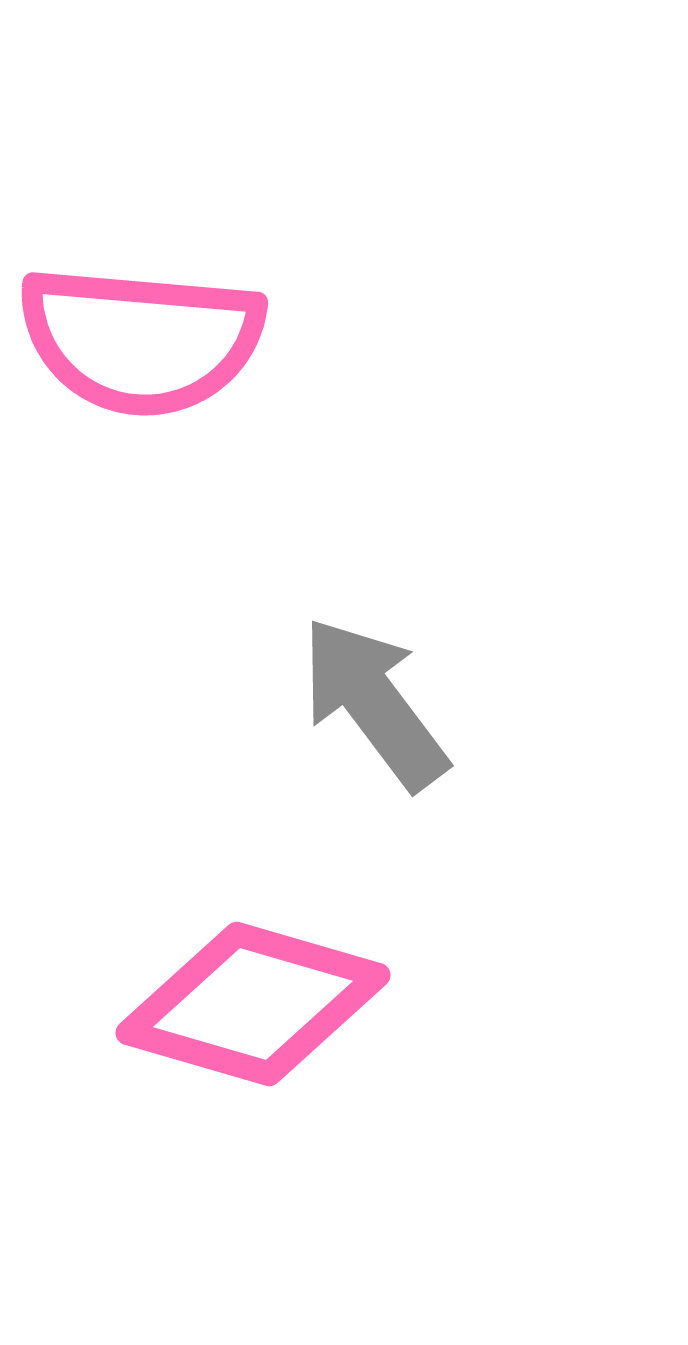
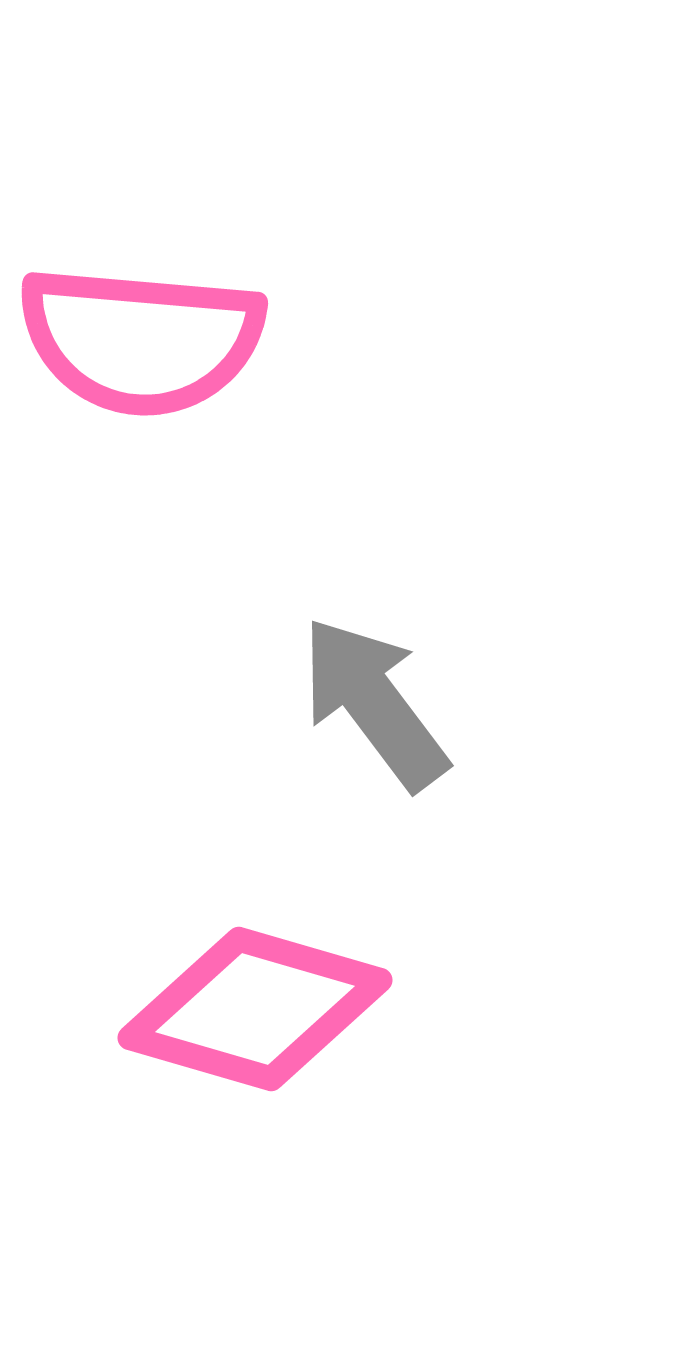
pink diamond: moved 2 px right, 5 px down
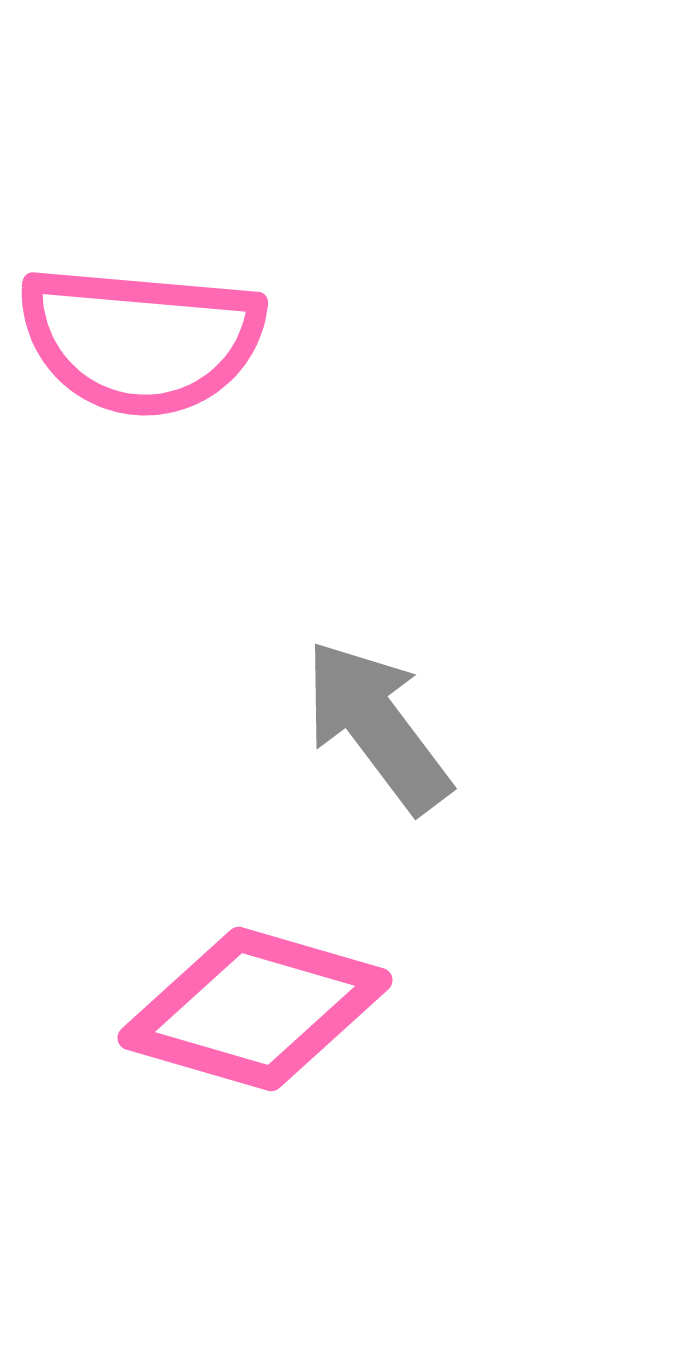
gray arrow: moved 3 px right, 23 px down
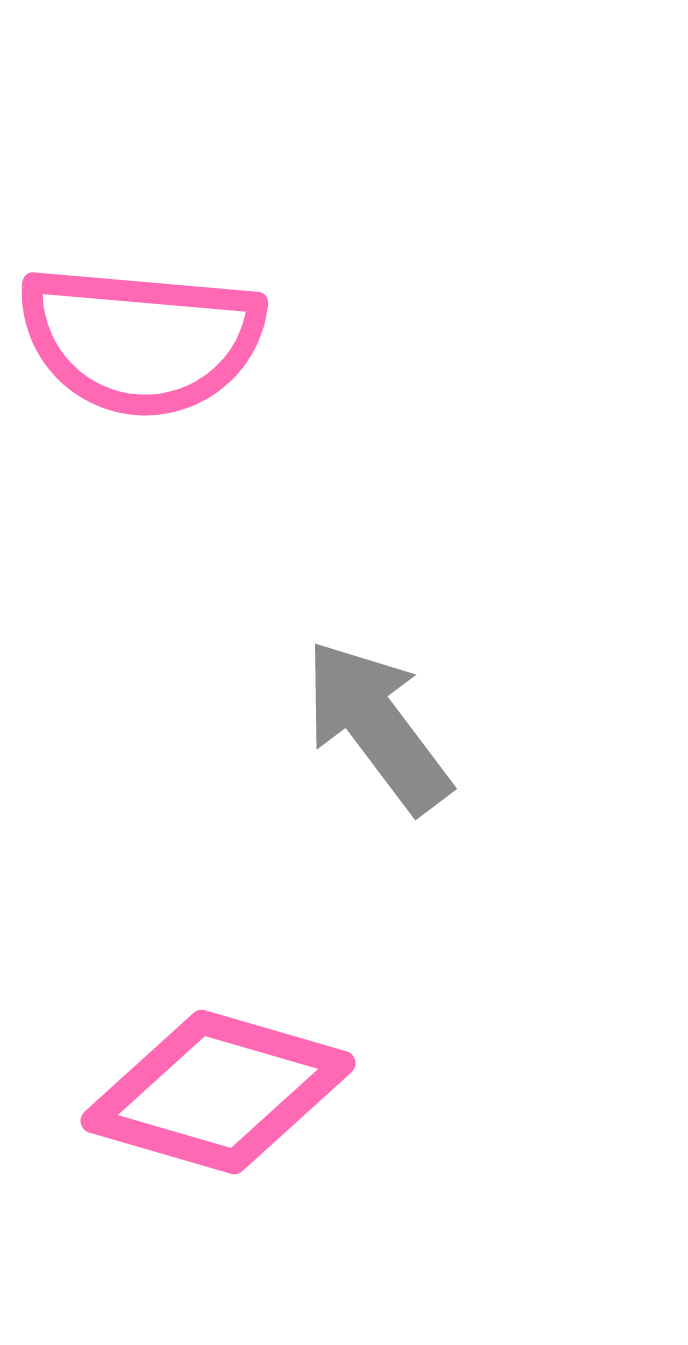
pink diamond: moved 37 px left, 83 px down
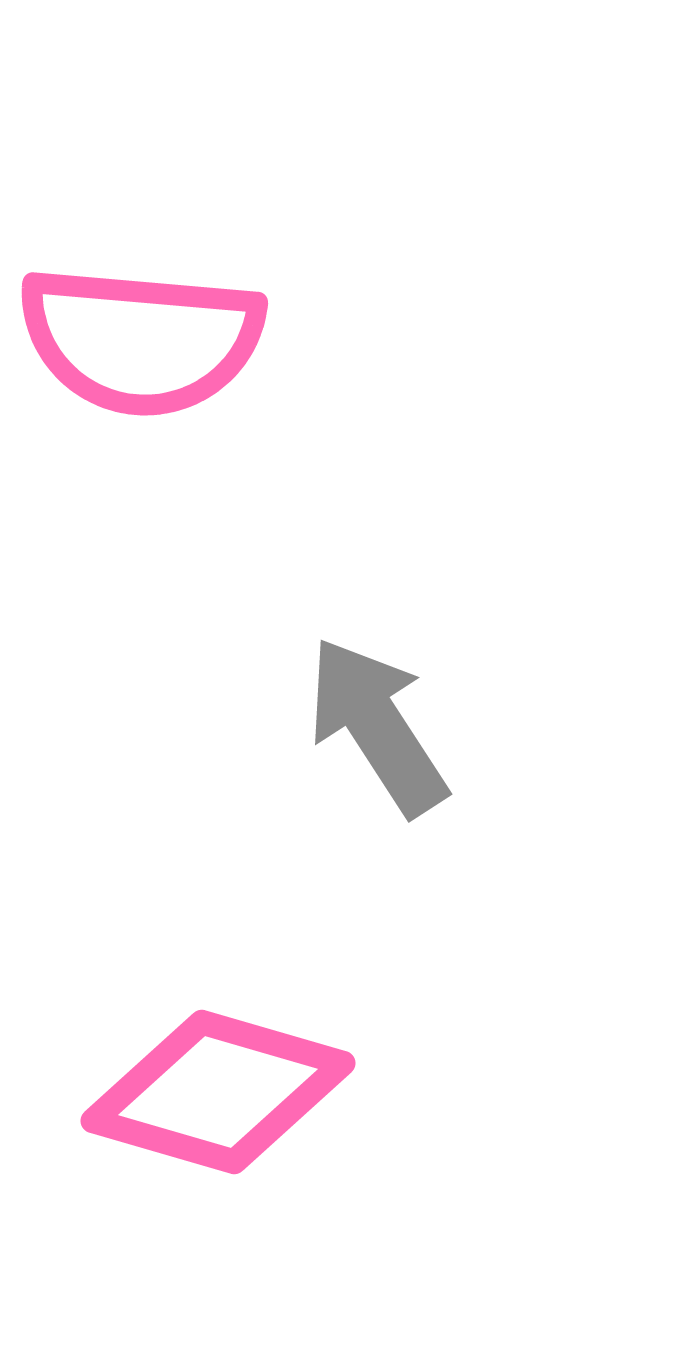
gray arrow: rotated 4 degrees clockwise
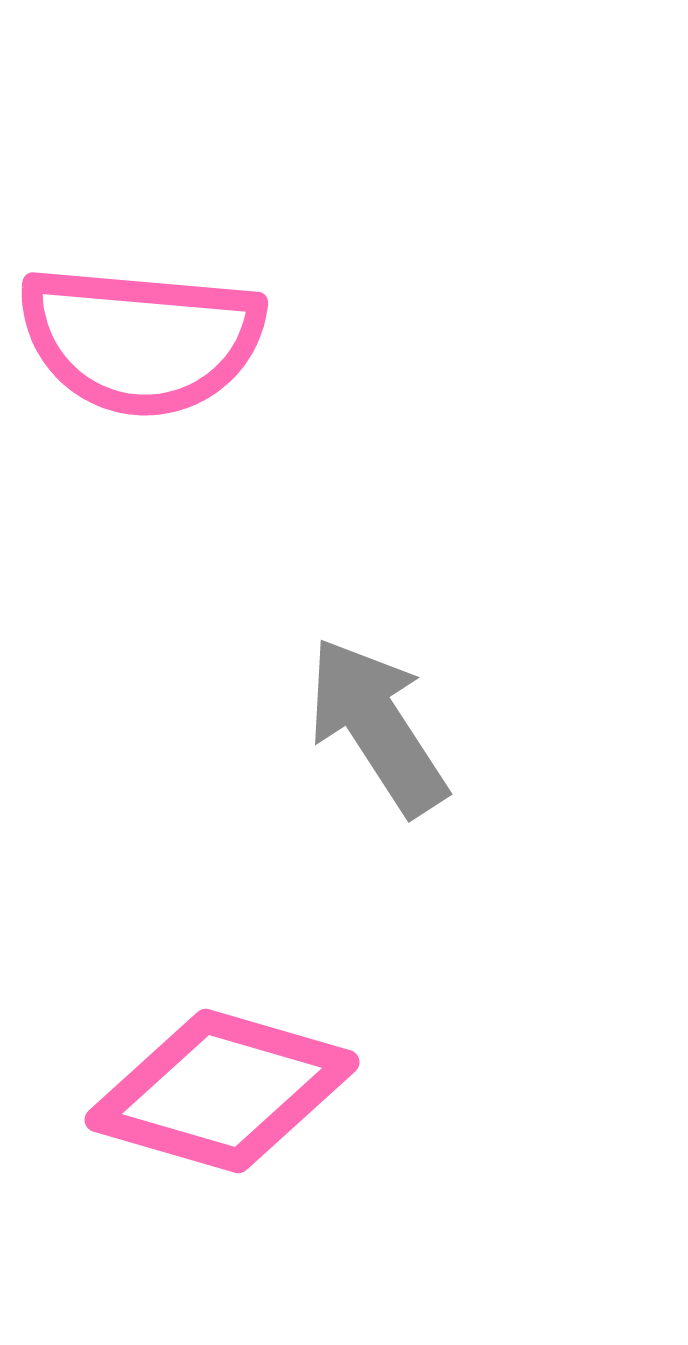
pink diamond: moved 4 px right, 1 px up
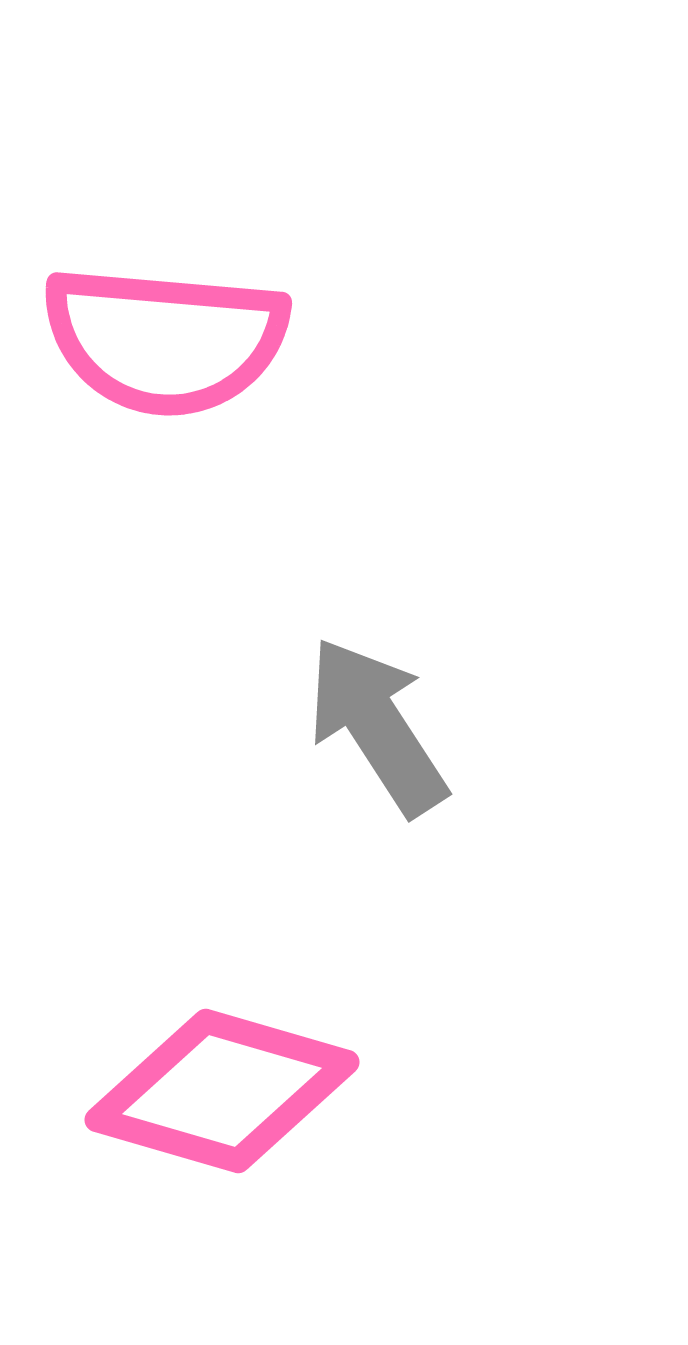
pink semicircle: moved 24 px right
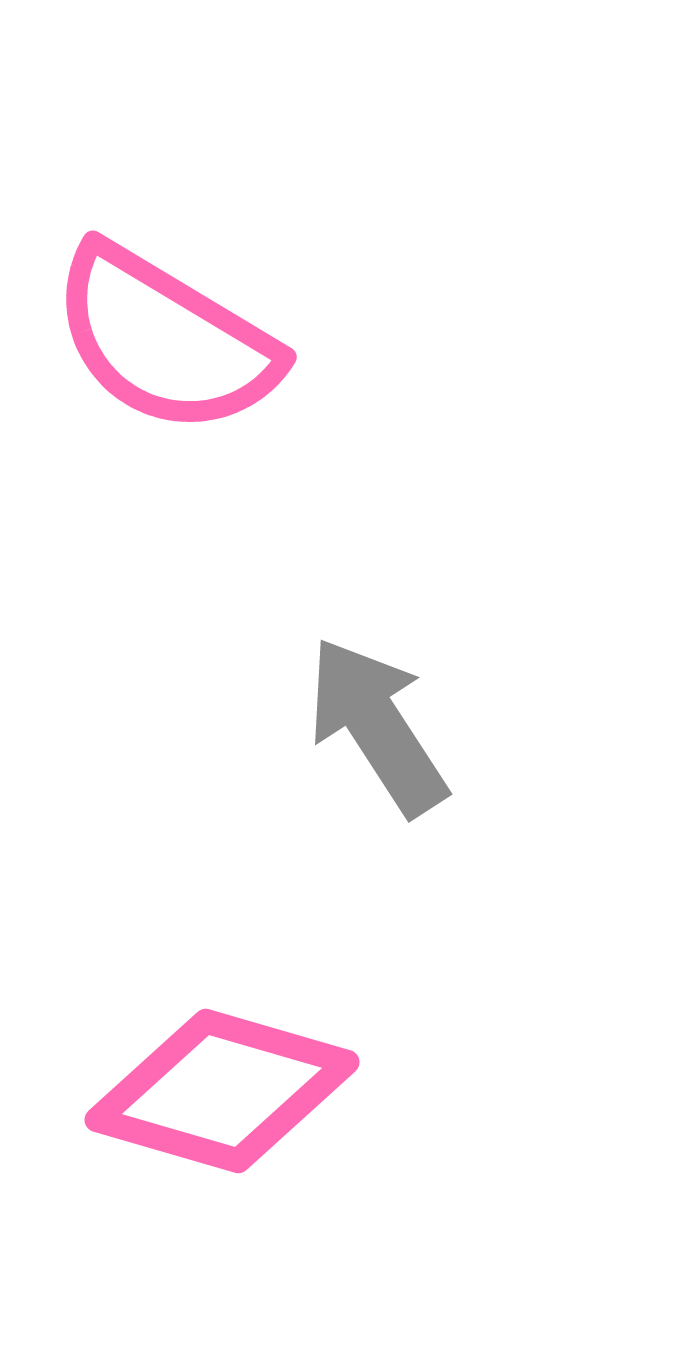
pink semicircle: rotated 26 degrees clockwise
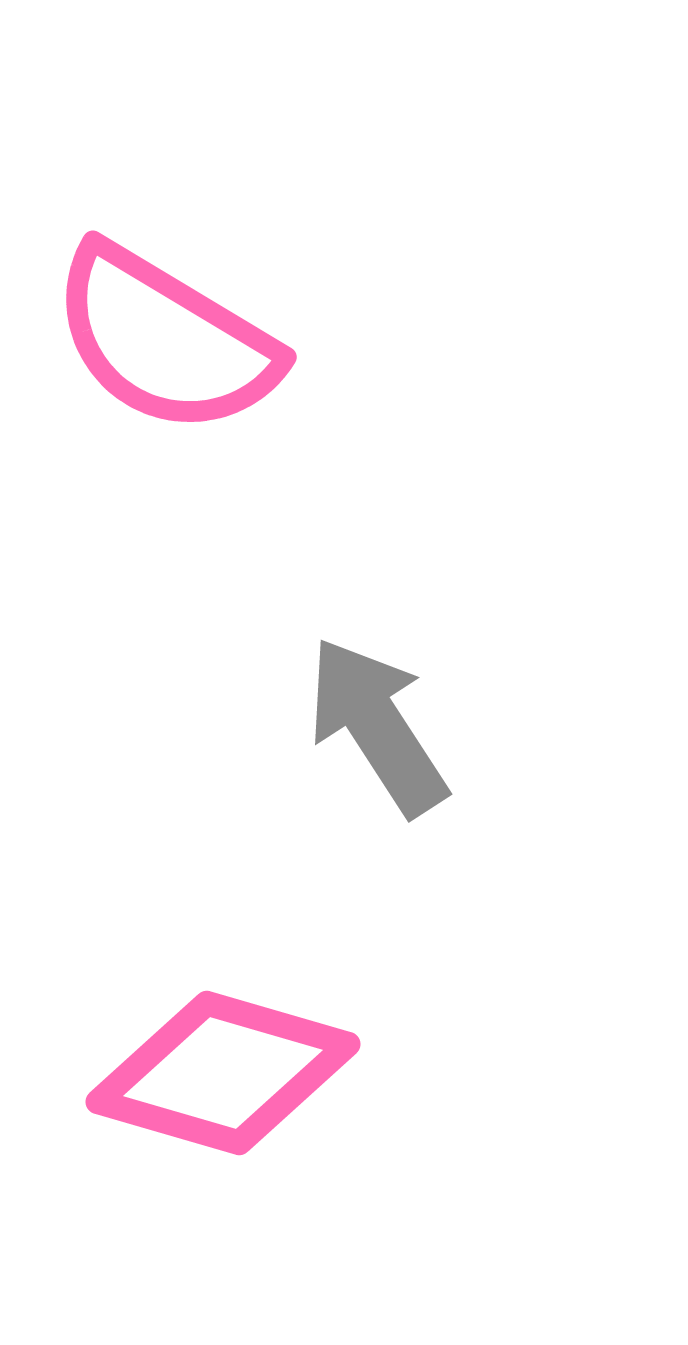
pink diamond: moved 1 px right, 18 px up
